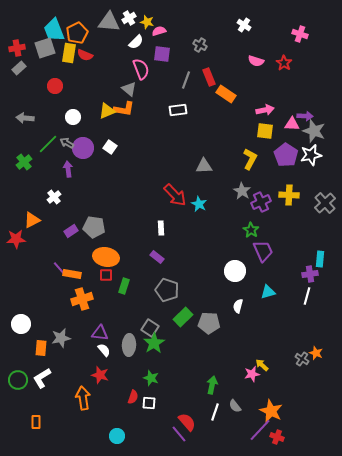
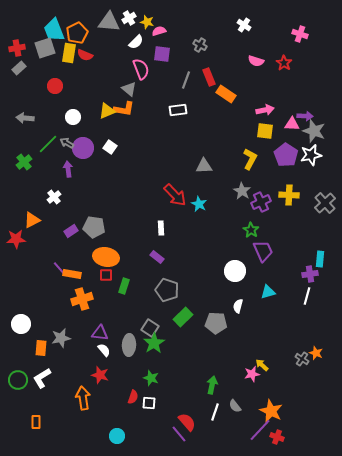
gray pentagon at (209, 323): moved 7 px right
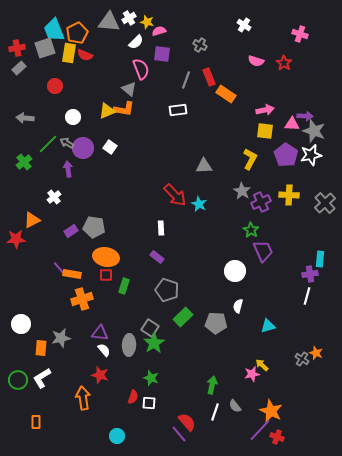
cyan triangle at (268, 292): moved 34 px down
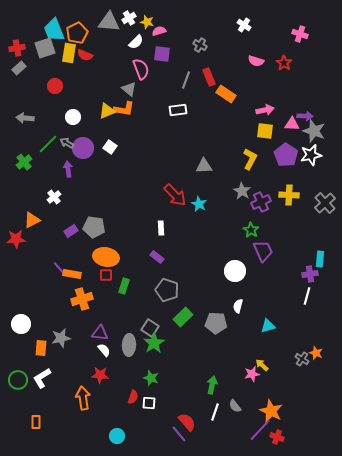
red star at (100, 375): rotated 12 degrees counterclockwise
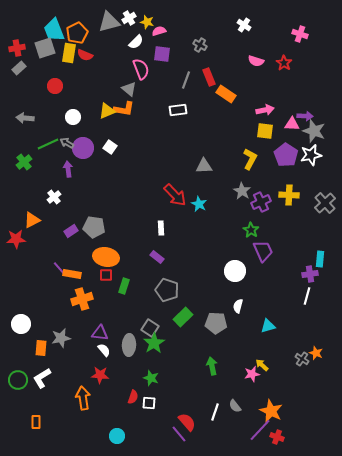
gray triangle at (109, 22): rotated 20 degrees counterclockwise
green line at (48, 144): rotated 20 degrees clockwise
green arrow at (212, 385): moved 19 px up; rotated 24 degrees counterclockwise
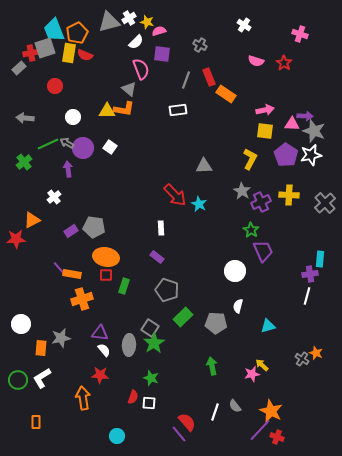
red cross at (17, 48): moved 14 px right, 5 px down
yellow triangle at (107, 111): rotated 24 degrees clockwise
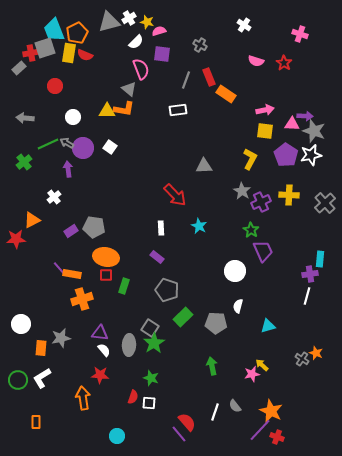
cyan star at (199, 204): moved 22 px down
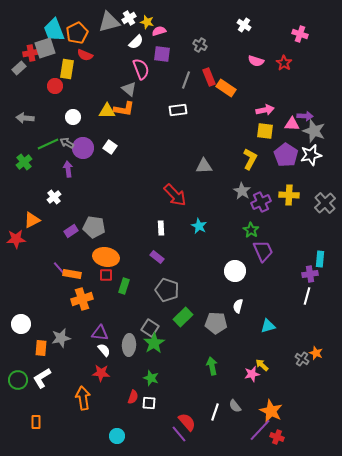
yellow rectangle at (69, 53): moved 2 px left, 16 px down
orange rectangle at (226, 94): moved 6 px up
red star at (100, 375): moved 1 px right, 2 px up
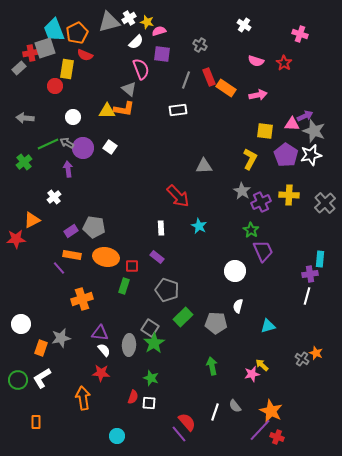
pink arrow at (265, 110): moved 7 px left, 15 px up
purple arrow at (305, 116): rotated 28 degrees counterclockwise
red arrow at (175, 195): moved 3 px right, 1 px down
orange rectangle at (72, 274): moved 19 px up
red square at (106, 275): moved 26 px right, 9 px up
orange rectangle at (41, 348): rotated 14 degrees clockwise
